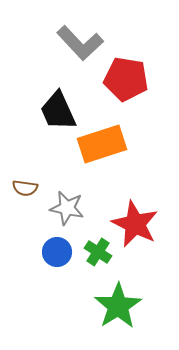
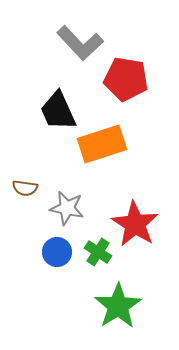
red star: rotated 6 degrees clockwise
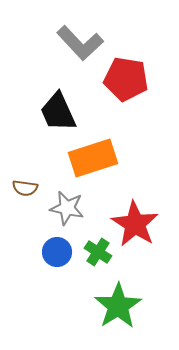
black trapezoid: moved 1 px down
orange rectangle: moved 9 px left, 14 px down
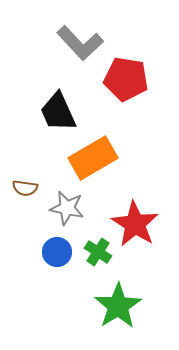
orange rectangle: rotated 12 degrees counterclockwise
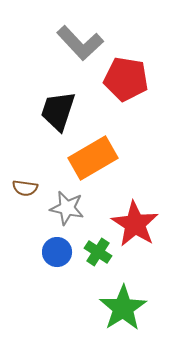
black trapezoid: moved 1 px up; rotated 42 degrees clockwise
green star: moved 5 px right, 2 px down
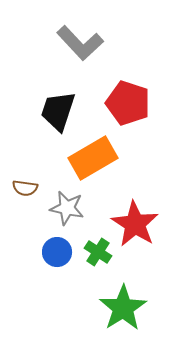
red pentagon: moved 2 px right, 24 px down; rotated 9 degrees clockwise
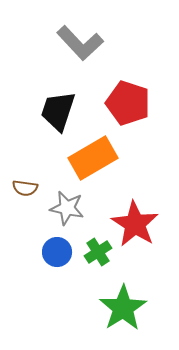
green cross: rotated 24 degrees clockwise
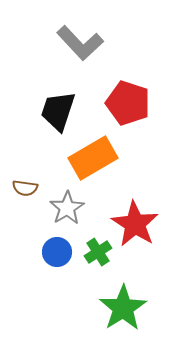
gray star: rotated 28 degrees clockwise
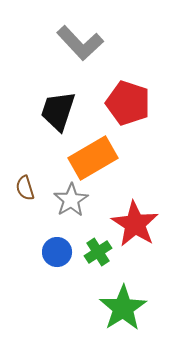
brown semicircle: rotated 65 degrees clockwise
gray star: moved 4 px right, 8 px up
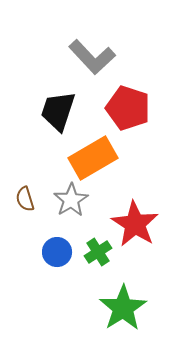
gray L-shape: moved 12 px right, 14 px down
red pentagon: moved 5 px down
brown semicircle: moved 11 px down
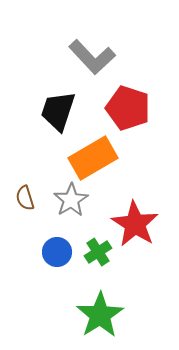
brown semicircle: moved 1 px up
green star: moved 23 px left, 7 px down
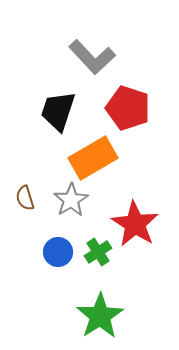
blue circle: moved 1 px right
green star: moved 1 px down
